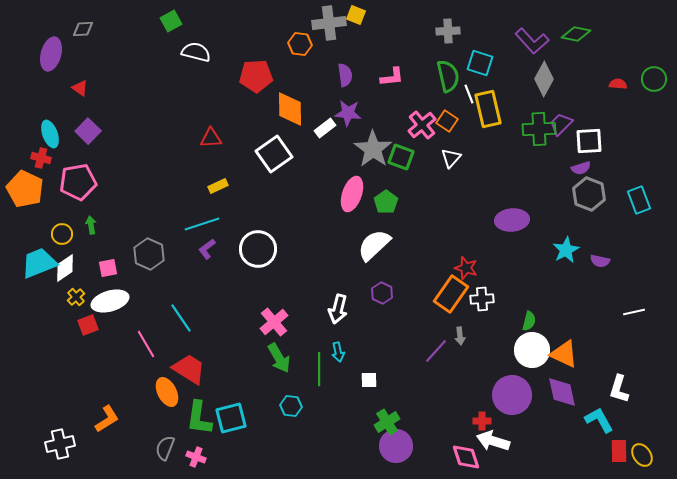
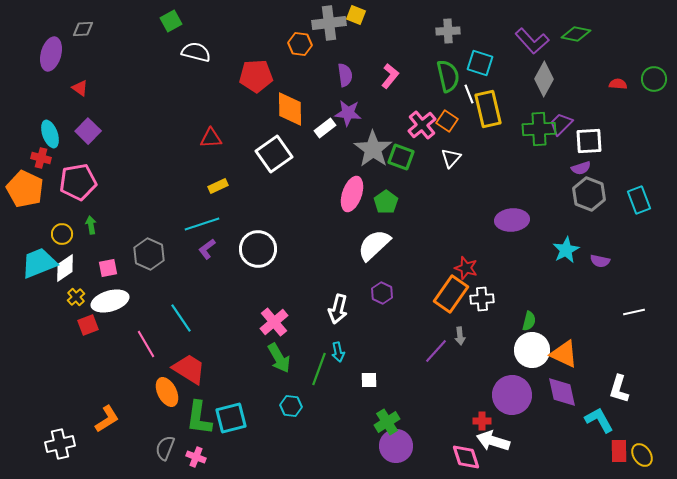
pink L-shape at (392, 77): moved 2 px left, 1 px up; rotated 45 degrees counterclockwise
green line at (319, 369): rotated 20 degrees clockwise
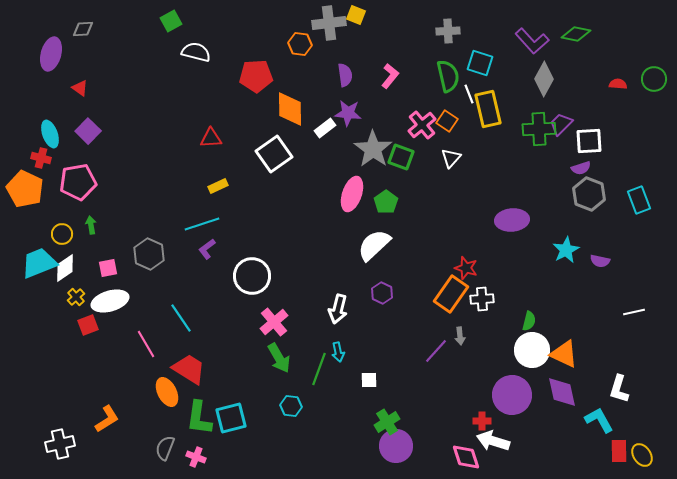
white circle at (258, 249): moved 6 px left, 27 px down
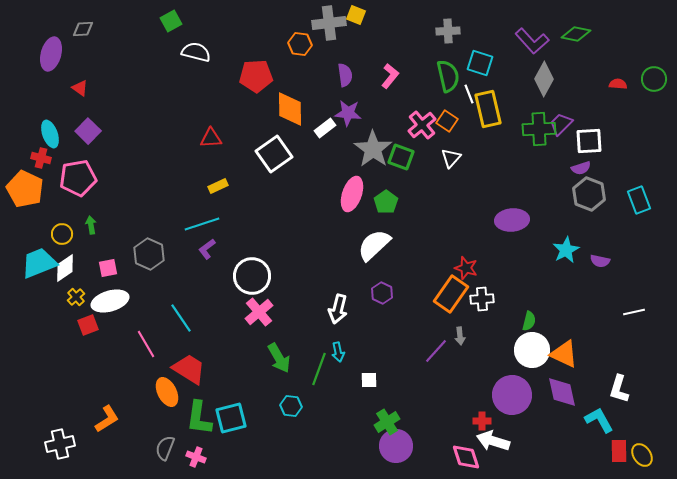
pink pentagon at (78, 182): moved 4 px up
pink cross at (274, 322): moved 15 px left, 10 px up
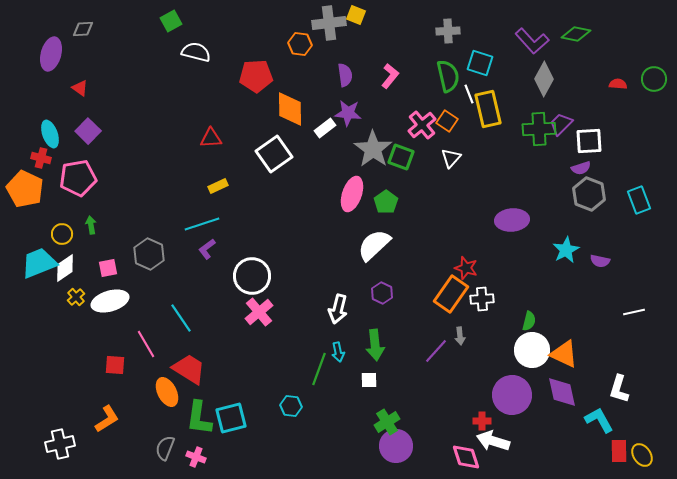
red square at (88, 325): moved 27 px right, 40 px down; rotated 25 degrees clockwise
green arrow at (279, 358): moved 96 px right, 13 px up; rotated 24 degrees clockwise
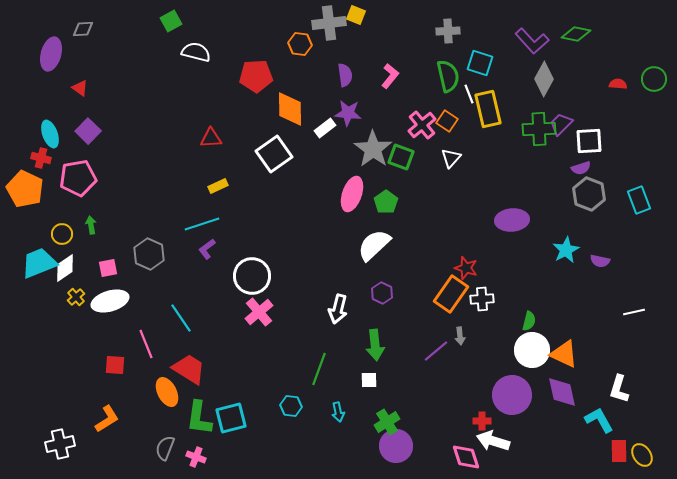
pink line at (146, 344): rotated 8 degrees clockwise
purple line at (436, 351): rotated 8 degrees clockwise
cyan arrow at (338, 352): moved 60 px down
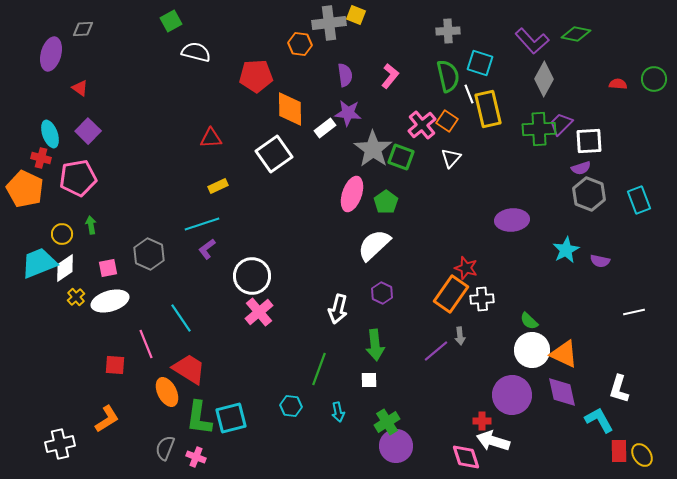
green semicircle at (529, 321): rotated 120 degrees clockwise
